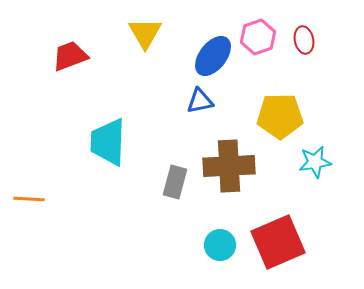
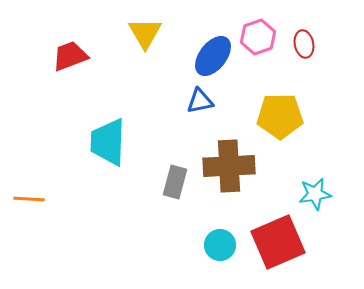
red ellipse: moved 4 px down
cyan star: moved 32 px down
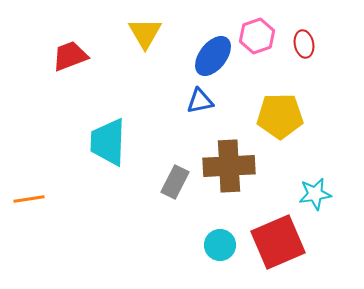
pink hexagon: moved 1 px left, 1 px up
gray rectangle: rotated 12 degrees clockwise
orange line: rotated 12 degrees counterclockwise
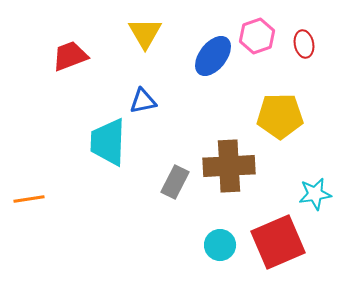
blue triangle: moved 57 px left
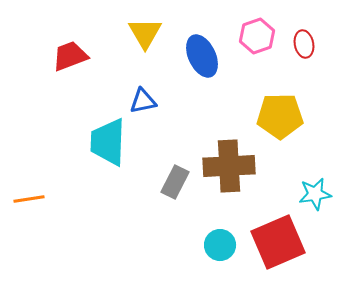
blue ellipse: moved 11 px left; rotated 63 degrees counterclockwise
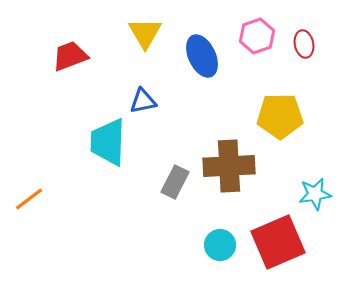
orange line: rotated 28 degrees counterclockwise
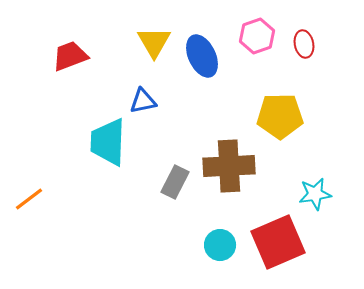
yellow triangle: moved 9 px right, 9 px down
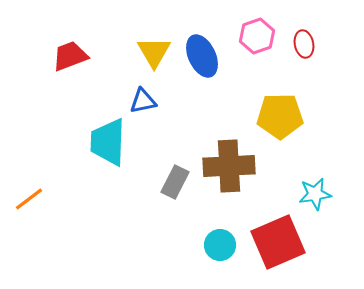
yellow triangle: moved 10 px down
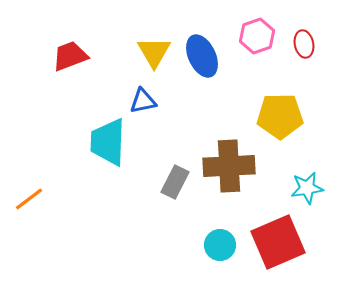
cyan star: moved 8 px left, 6 px up
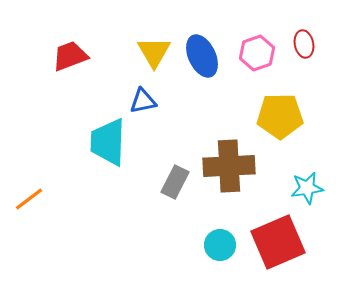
pink hexagon: moved 17 px down
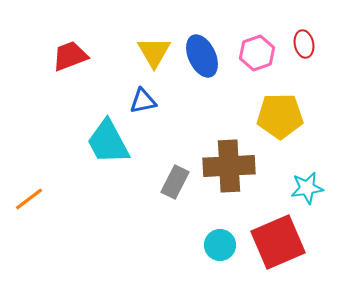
cyan trapezoid: rotated 30 degrees counterclockwise
